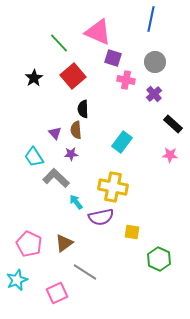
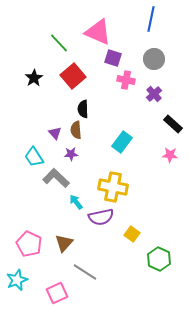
gray circle: moved 1 px left, 3 px up
yellow square: moved 2 px down; rotated 28 degrees clockwise
brown triangle: rotated 12 degrees counterclockwise
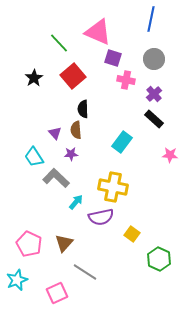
black rectangle: moved 19 px left, 5 px up
cyan arrow: rotated 77 degrees clockwise
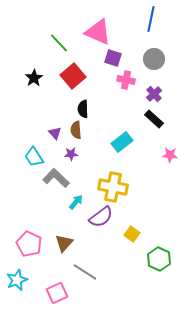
cyan rectangle: rotated 15 degrees clockwise
purple semicircle: rotated 25 degrees counterclockwise
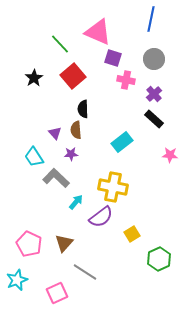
green line: moved 1 px right, 1 px down
yellow square: rotated 21 degrees clockwise
green hexagon: rotated 10 degrees clockwise
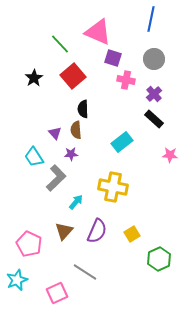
gray L-shape: rotated 92 degrees clockwise
purple semicircle: moved 4 px left, 14 px down; rotated 30 degrees counterclockwise
brown triangle: moved 12 px up
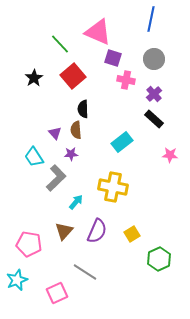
pink pentagon: rotated 15 degrees counterclockwise
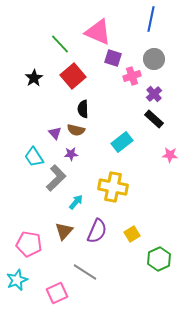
pink cross: moved 6 px right, 4 px up; rotated 30 degrees counterclockwise
brown semicircle: rotated 72 degrees counterclockwise
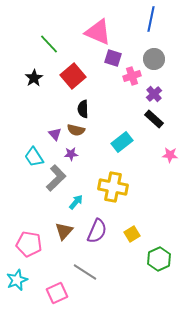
green line: moved 11 px left
purple triangle: moved 1 px down
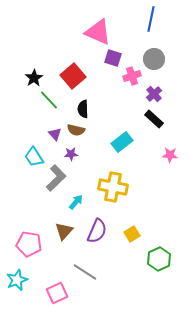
green line: moved 56 px down
